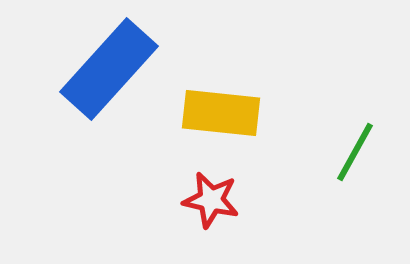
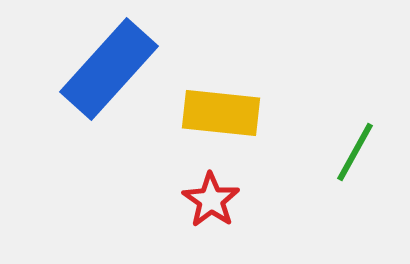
red star: rotated 22 degrees clockwise
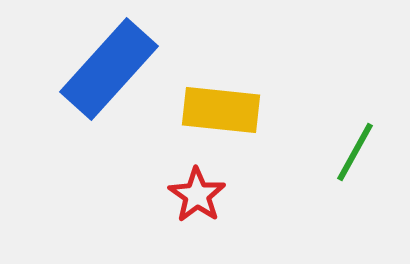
yellow rectangle: moved 3 px up
red star: moved 14 px left, 5 px up
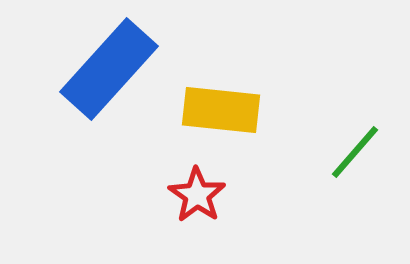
green line: rotated 12 degrees clockwise
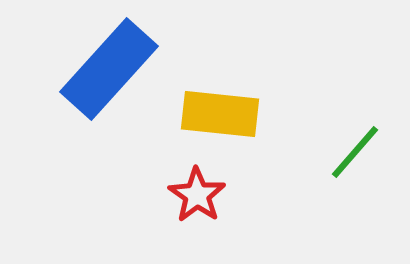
yellow rectangle: moved 1 px left, 4 px down
